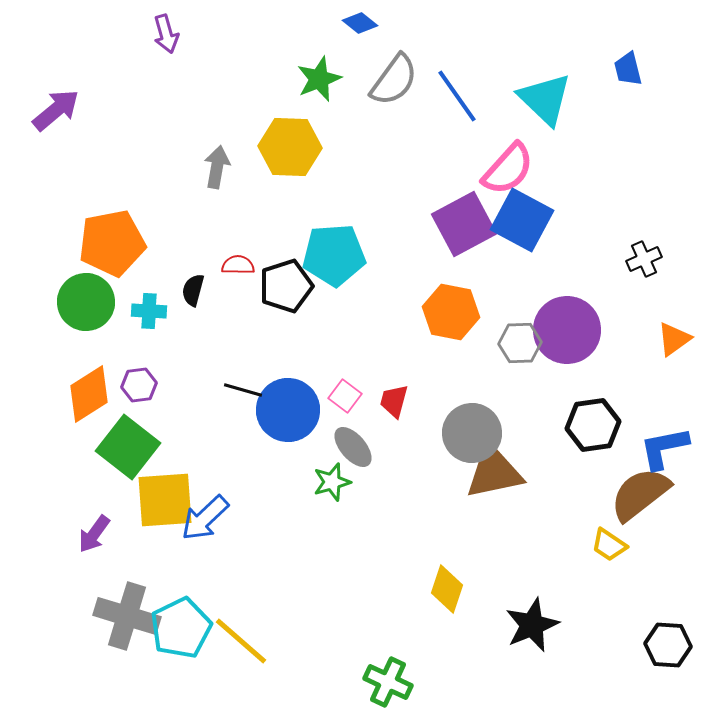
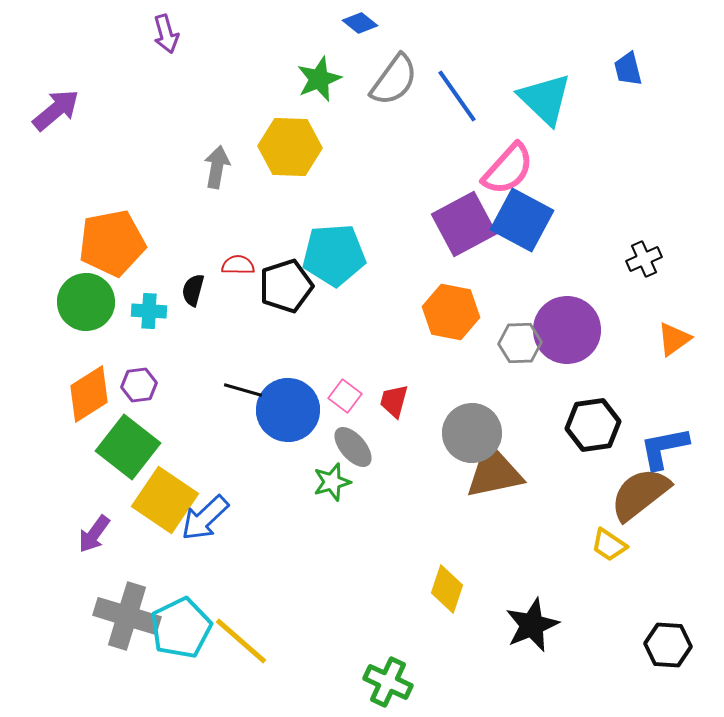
yellow square at (165, 500): rotated 38 degrees clockwise
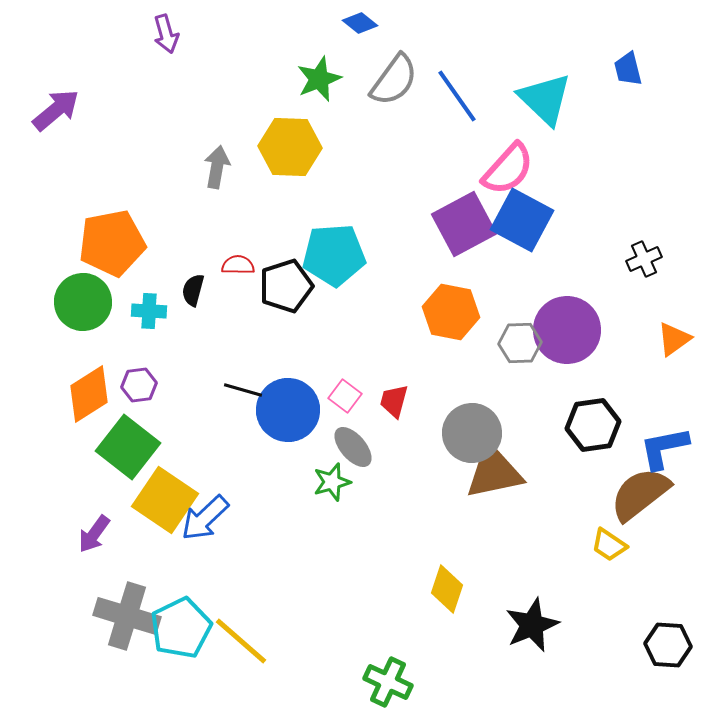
green circle at (86, 302): moved 3 px left
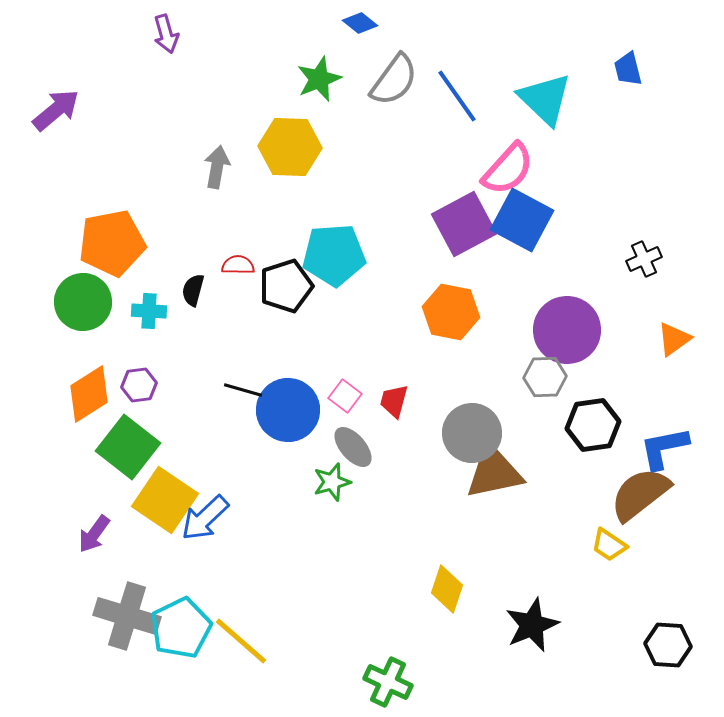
gray hexagon at (520, 343): moved 25 px right, 34 px down
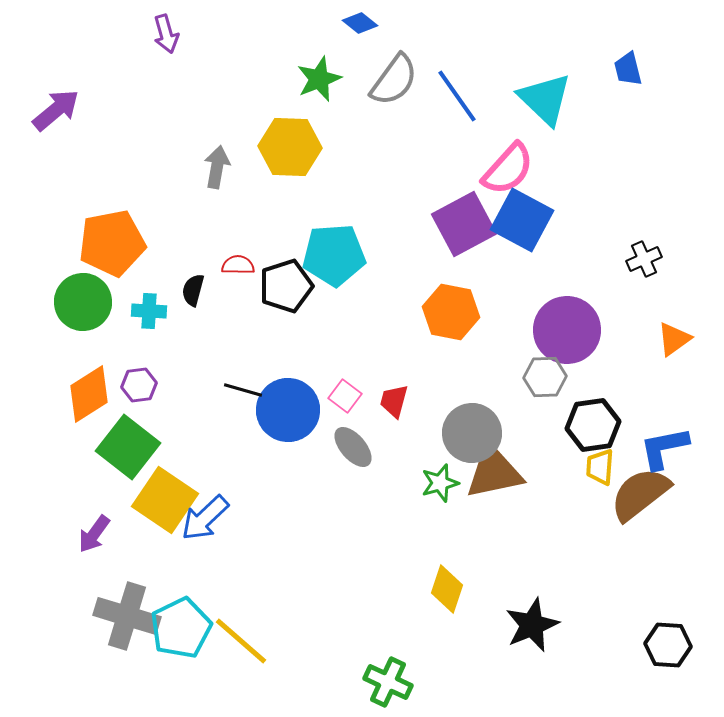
green star at (332, 482): moved 108 px right, 1 px down
yellow trapezoid at (609, 545): moved 9 px left, 78 px up; rotated 60 degrees clockwise
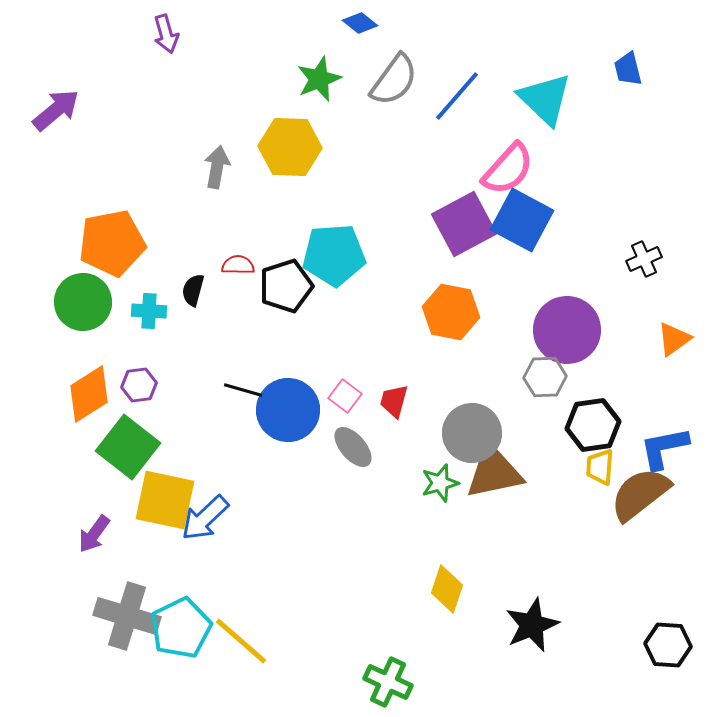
blue line at (457, 96): rotated 76 degrees clockwise
yellow square at (165, 500): rotated 22 degrees counterclockwise
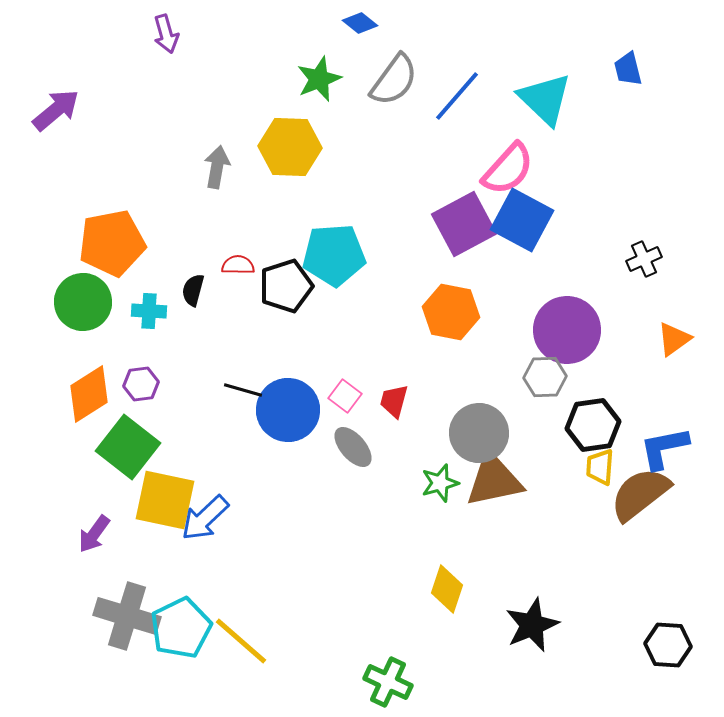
purple hexagon at (139, 385): moved 2 px right, 1 px up
gray circle at (472, 433): moved 7 px right
brown triangle at (494, 472): moved 8 px down
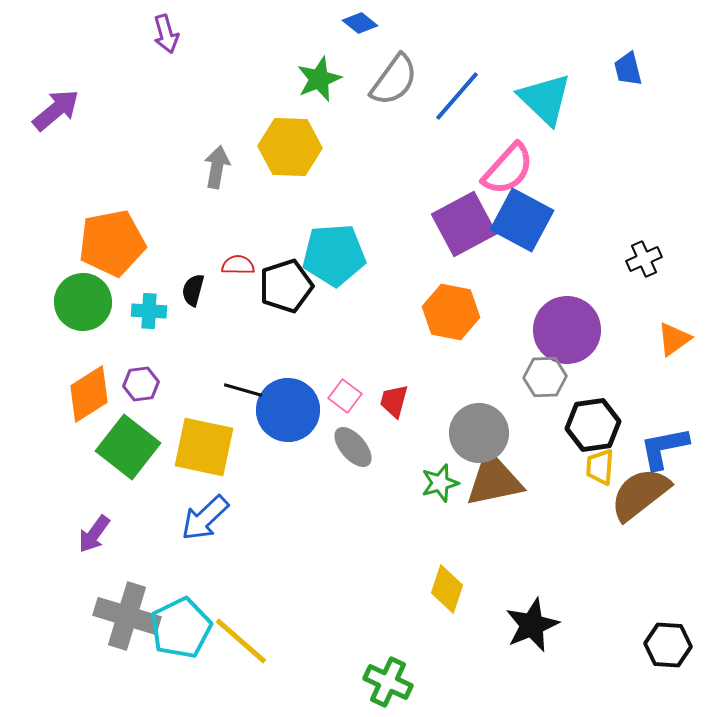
yellow square at (165, 500): moved 39 px right, 53 px up
